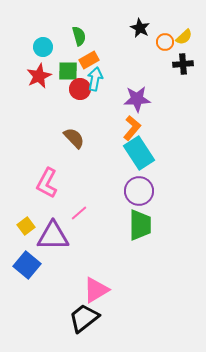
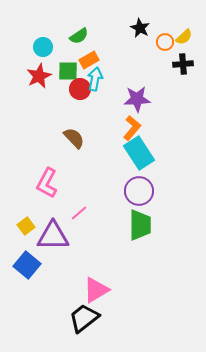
green semicircle: rotated 72 degrees clockwise
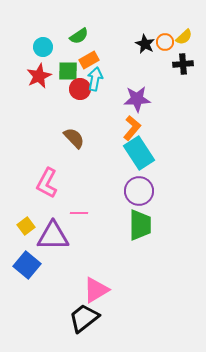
black star: moved 5 px right, 16 px down
pink line: rotated 42 degrees clockwise
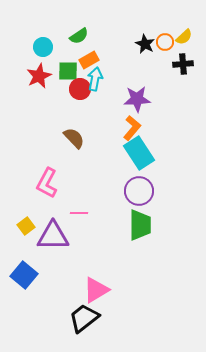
blue square: moved 3 px left, 10 px down
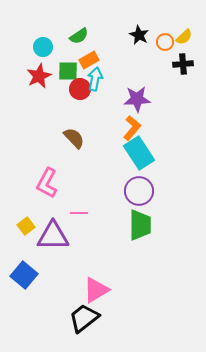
black star: moved 6 px left, 9 px up
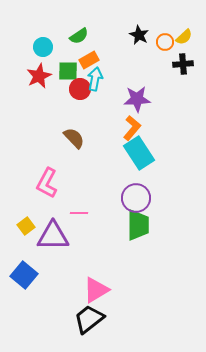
purple circle: moved 3 px left, 7 px down
green trapezoid: moved 2 px left
black trapezoid: moved 5 px right, 1 px down
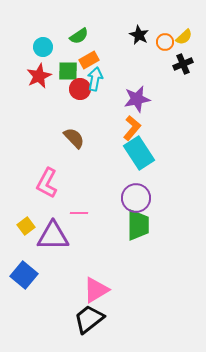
black cross: rotated 18 degrees counterclockwise
purple star: rotated 8 degrees counterclockwise
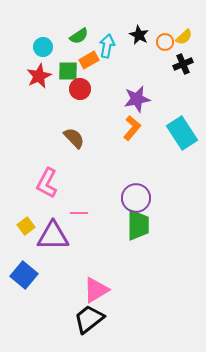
cyan arrow: moved 12 px right, 33 px up
cyan rectangle: moved 43 px right, 20 px up
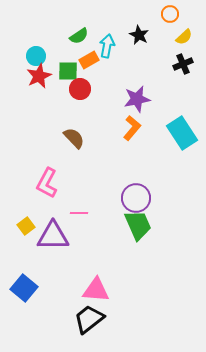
orange circle: moved 5 px right, 28 px up
cyan circle: moved 7 px left, 9 px down
green trapezoid: rotated 24 degrees counterclockwise
blue square: moved 13 px down
pink triangle: rotated 36 degrees clockwise
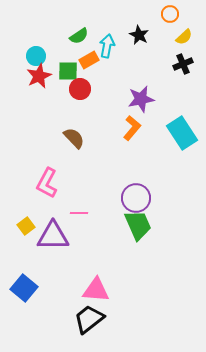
purple star: moved 4 px right
